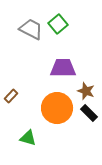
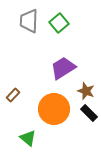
green square: moved 1 px right, 1 px up
gray trapezoid: moved 2 px left, 8 px up; rotated 115 degrees counterclockwise
purple trapezoid: rotated 32 degrees counterclockwise
brown rectangle: moved 2 px right, 1 px up
orange circle: moved 3 px left, 1 px down
green triangle: rotated 24 degrees clockwise
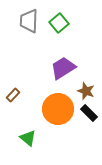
orange circle: moved 4 px right
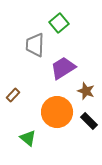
gray trapezoid: moved 6 px right, 24 px down
orange circle: moved 1 px left, 3 px down
black rectangle: moved 8 px down
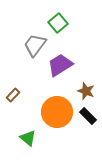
green square: moved 1 px left
gray trapezoid: rotated 35 degrees clockwise
purple trapezoid: moved 3 px left, 3 px up
black rectangle: moved 1 px left, 5 px up
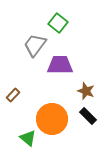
green square: rotated 12 degrees counterclockwise
purple trapezoid: rotated 32 degrees clockwise
orange circle: moved 5 px left, 7 px down
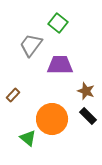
gray trapezoid: moved 4 px left
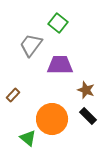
brown star: moved 1 px up
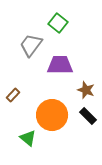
orange circle: moved 4 px up
